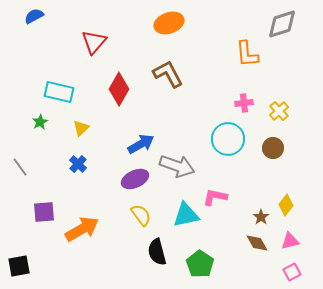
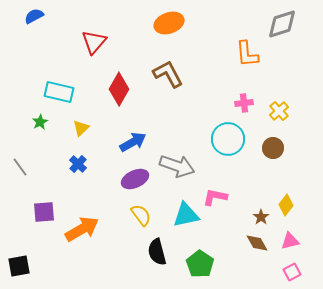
blue arrow: moved 8 px left, 2 px up
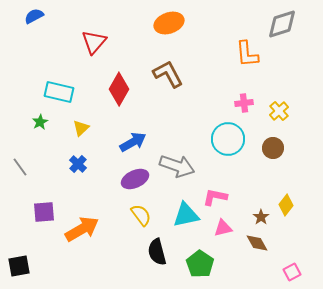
pink triangle: moved 67 px left, 13 px up
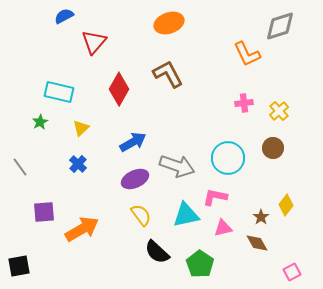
blue semicircle: moved 30 px right
gray diamond: moved 2 px left, 2 px down
orange L-shape: rotated 20 degrees counterclockwise
cyan circle: moved 19 px down
black semicircle: rotated 32 degrees counterclockwise
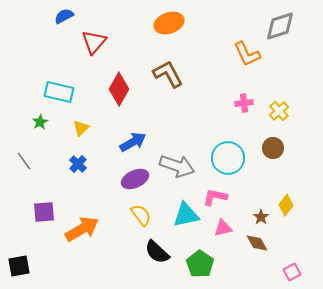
gray line: moved 4 px right, 6 px up
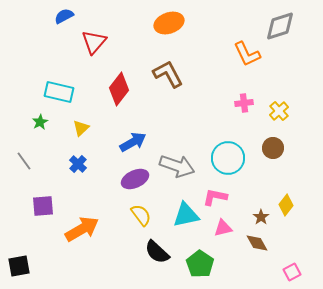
red diamond: rotated 8 degrees clockwise
purple square: moved 1 px left, 6 px up
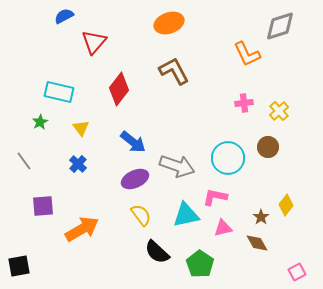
brown L-shape: moved 6 px right, 3 px up
yellow triangle: rotated 24 degrees counterclockwise
blue arrow: rotated 68 degrees clockwise
brown circle: moved 5 px left, 1 px up
pink square: moved 5 px right
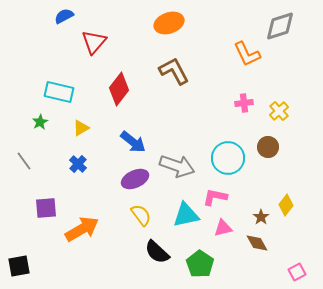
yellow triangle: rotated 36 degrees clockwise
purple square: moved 3 px right, 2 px down
